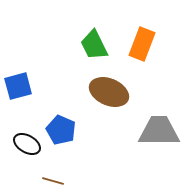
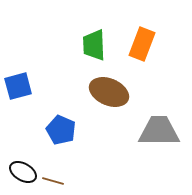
green trapezoid: rotated 24 degrees clockwise
black ellipse: moved 4 px left, 28 px down
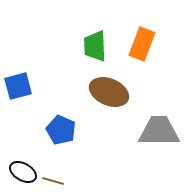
green trapezoid: moved 1 px right, 1 px down
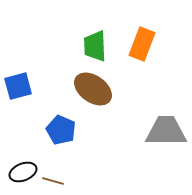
brown ellipse: moved 16 px left, 3 px up; rotated 12 degrees clockwise
gray trapezoid: moved 7 px right
black ellipse: rotated 52 degrees counterclockwise
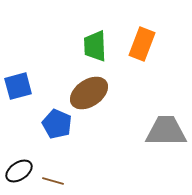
brown ellipse: moved 4 px left, 4 px down; rotated 69 degrees counterclockwise
blue pentagon: moved 4 px left, 6 px up
black ellipse: moved 4 px left, 1 px up; rotated 12 degrees counterclockwise
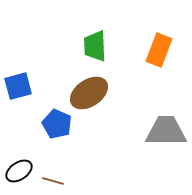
orange rectangle: moved 17 px right, 6 px down
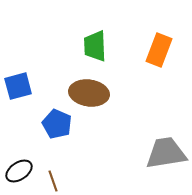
brown ellipse: rotated 42 degrees clockwise
gray trapezoid: moved 22 px down; rotated 9 degrees counterclockwise
brown line: rotated 55 degrees clockwise
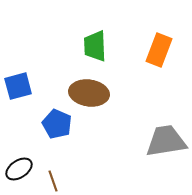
gray trapezoid: moved 12 px up
black ellipse: moved 2 px up
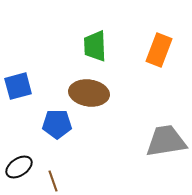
blue pentagon: rotated 24 degrees counterclockwise
black ellipse: moved 2 px up
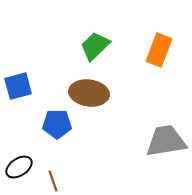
green trapezoid: rotated 48 degrees clockwise
